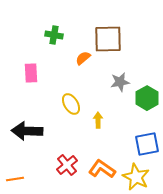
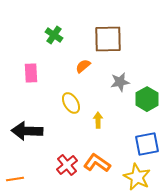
green cross: rotated 24 degrees clockwise
orange semicircle: moved 8 px down
green hexagon: moved 1 px down
yellow ellipse: moved 1 px up
orange L-shape: moved 5 px left, 6 px up
yellow star: moved 1 px right
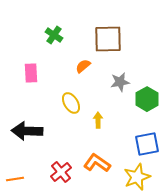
red cross: moved 6 px left, 7 px down
yellow star: rotated 24 degrees clockwise
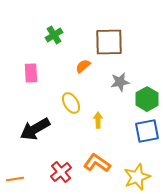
green cross: rotated 24 degrees clockwise
brown square: moved 1 px right, 3 px down
black arrow: moved 8 px right, 2 px up; rotated 32 degrees counterclockwise
blue square: moved 13 px up
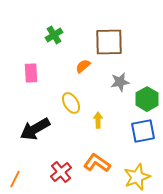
blue square: moved 4 px left
orange line: rotated 54 degrees counterclockwise
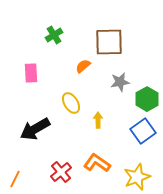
blue square: rotated 25 degrees counterclockwise
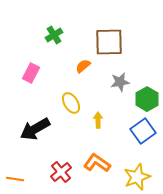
pink rectangle: rotated 30 degrees clockwise
orange line: rotated 72 degrees clockwise
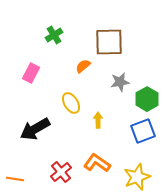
blue square: rotated 15 degrees clockwise
